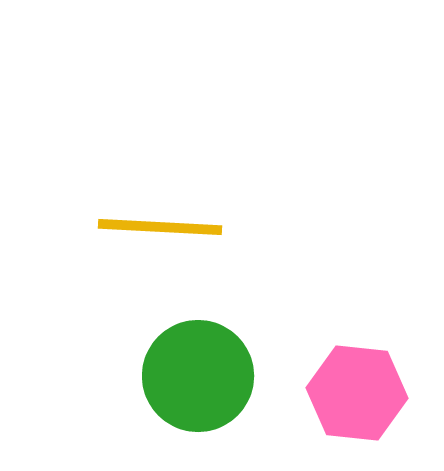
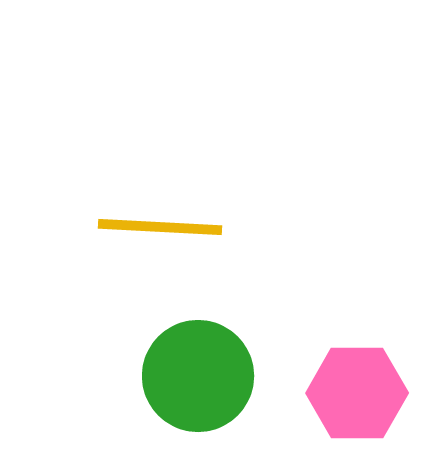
pink hexagon: rotated 6 degrees counterclockwise
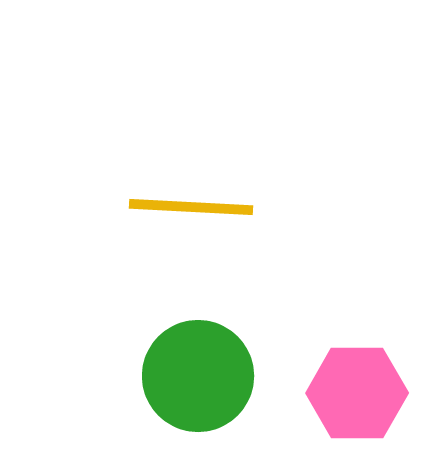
yellow line: moved 31 px right, 20 px up
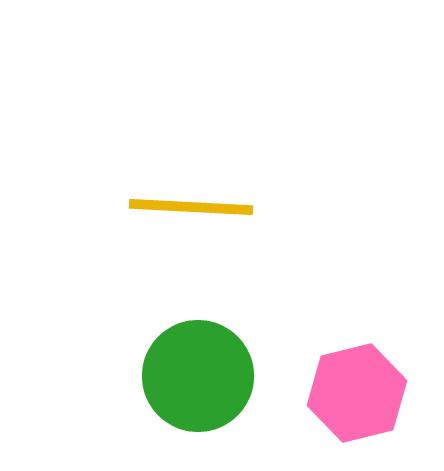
pink hexagon: rotated 14 degrees counterclockwise
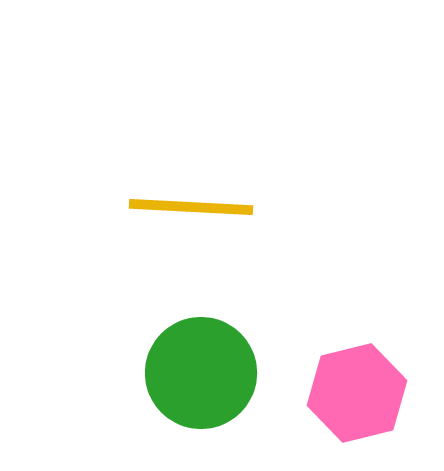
green circle: moved 3 px right, 3 px up
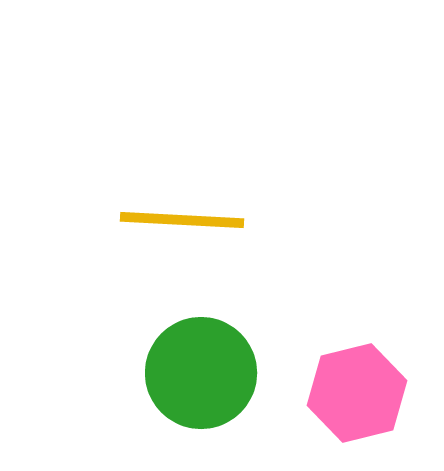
yellow line: moved 9 px left, 13 px down
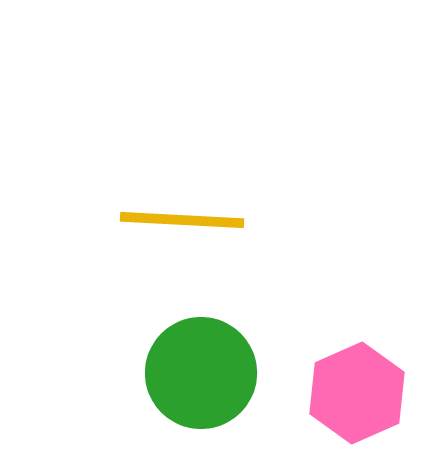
pink hexagon: rotated 10 degrees counterclockwise
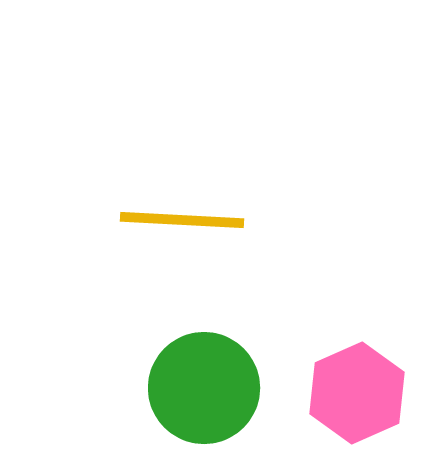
green circle: moved 3 px right, 15 px down
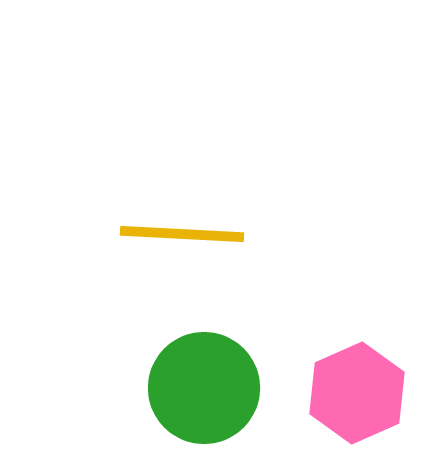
yellow line: moved 14 px down
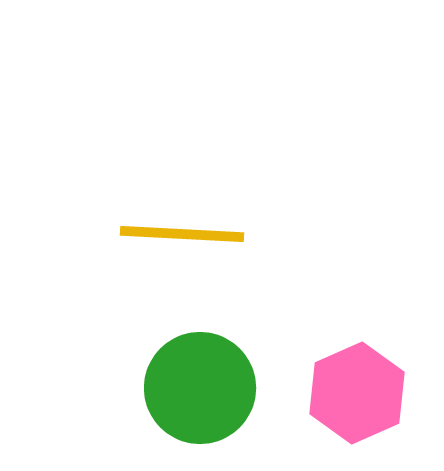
green circle: moved 4 px left
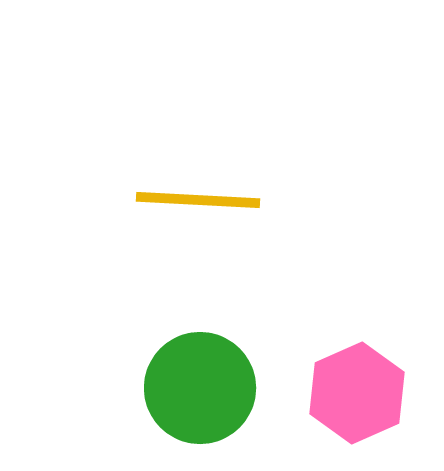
yellow line: moved 16 px right, 34 px up
